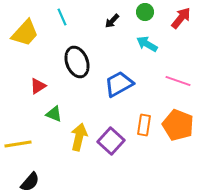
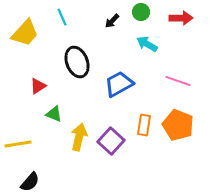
green circle: moved 4 px left
red arrow: rotated 50 degrees clockwise
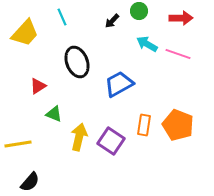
green circle: moved 2 px left, 1 px up
pink line: moved 27 px up
purple square: rotated 8 degrees counterclockwise
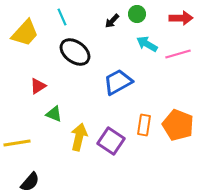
green circle: moved 2 px left, 3 px down
pink line: rotated 35 degrees counterclockwise
black ellipse: moved 2 px left, 10 px up; rotated 32 degrees counterclockwise
blue trapezoid: moved 1 px left, 2 px up
yellow line: moved 1 px left, 1 px up
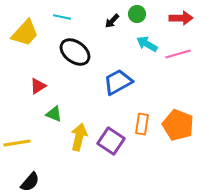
cyan line: rotated 54 degrees counterclockwise
orange rectangle: moved 2 px left, 1 px up
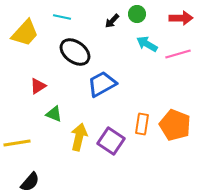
blue trapezoid: moved 16 px left, 2 px down
orange pentagon: moved 3 px left
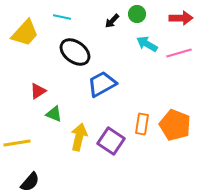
pink line: moved 1 px right, 1 px up
red triangle: moved 5 px down
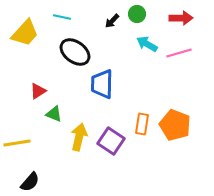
blue trapezoid: rotated 60 degrees counterclockwise
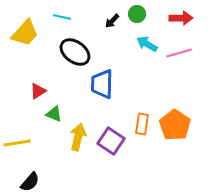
orange pentagon: rotated 12 degrees clockwise
yellow arrow: moved 1 px left
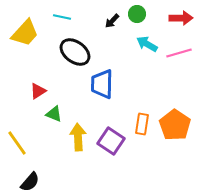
yellow arrow: rotated 16 degrees counterclockwise
yellow line: rotated 64 degrees clockwise
